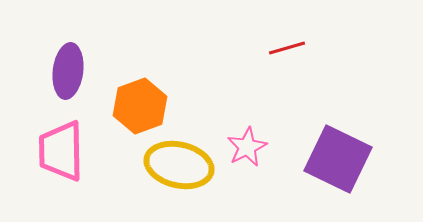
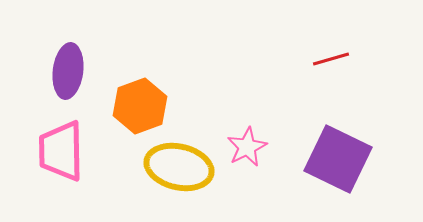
red line: moved 44 px right, 11 px down
yellow ellipse: moved 2 px down
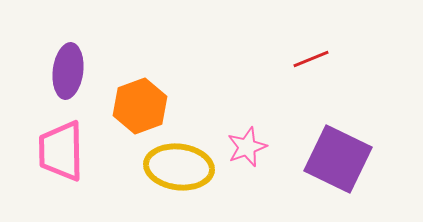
red line: moved 20 px left; rotated 6 degrees counterclockwise
pink star: rotated 6 degrees clockwise
yellow ellipse: rotated 6 degrees counterclockwise
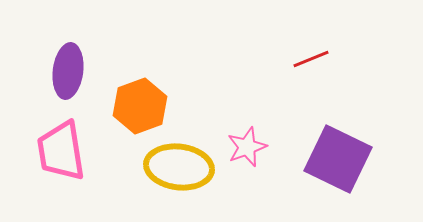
pink trapezoid: rotated 8 degrees counterclockwise
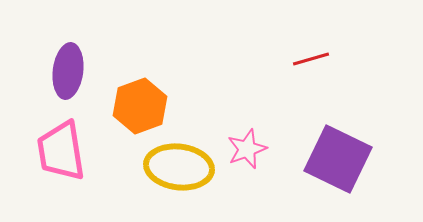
red line: rotated 6 degrees clockwise
pink star: moved 2 px down
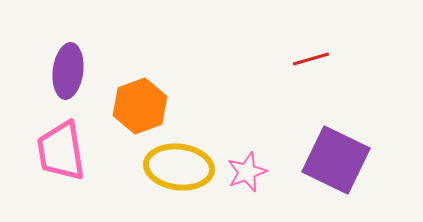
pink star: moved 23 px down
purple square: moved 2 px left, 1 px down
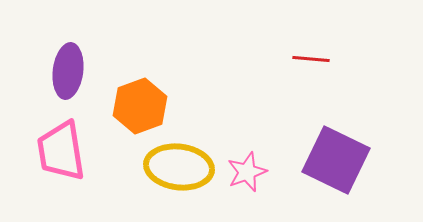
red line: rotated 21 degrees clockwise
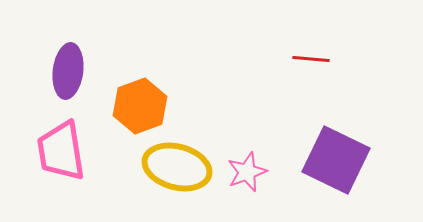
yellow ellipse: moved 2 px left; rotated 8 degrees clockwise
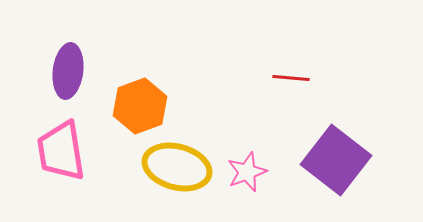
red line: moved 20 px left, 19 px down
purple square: rotated 12 degrees clockwise
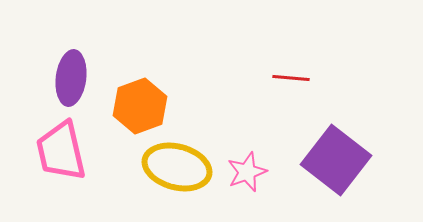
purple ellipse: moved 3 px right, 7 px down
pink trapezoid: rotated 4 degrees counterclockwise
